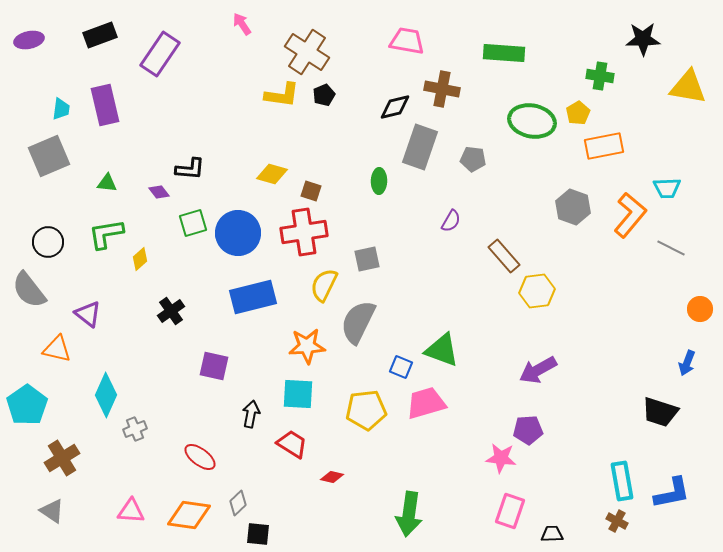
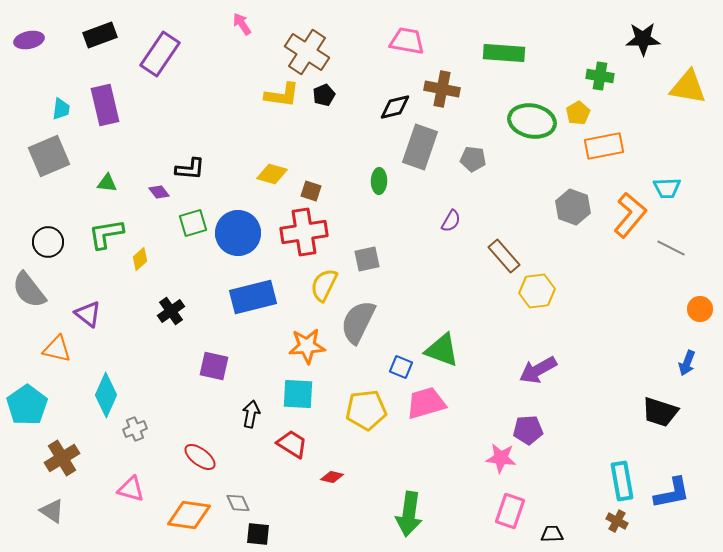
gray diamond at (238, 503): rotated 70 degrees counterclockwise
pink triangle at (131, 511): moved 22 px up; rotated 12 degrees clockwise
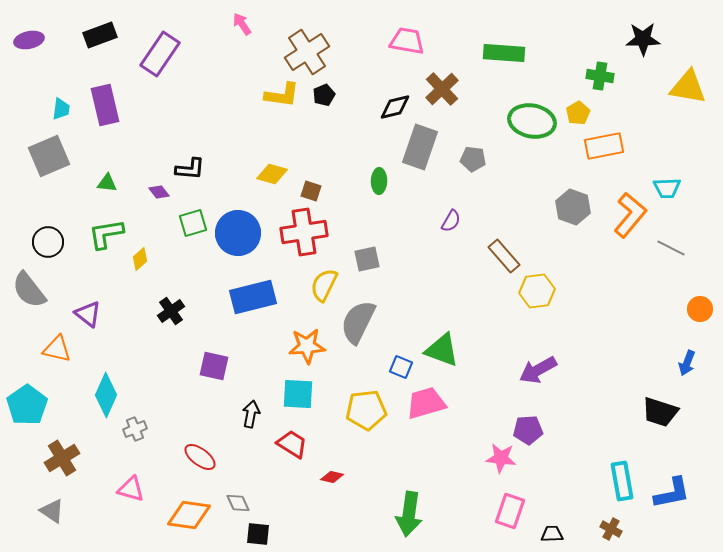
brown cross at (307, 52): rotated 24 degrees clockwise
brown cross at (442, 89): rotated 36 degrees clockwise
brown cross at (617, 521): moved 6 px left, 8 px down
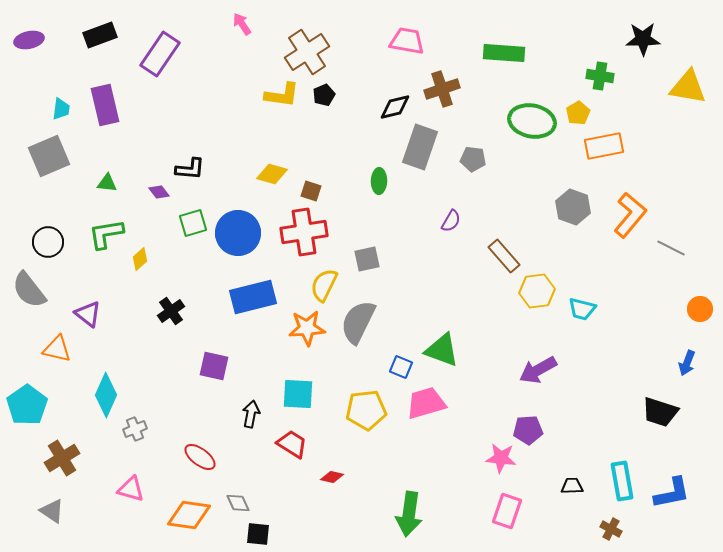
brown cross at (442, 89): rotated 24 degrees clockwise
cyan trapezoid at (667, 188): moved 85 px left, 121 px down; rotated 16 degrees clockwise
orange star at (307, 346): moved 18 px up
pink rectangle at (510, 511): moved 3 px left
black trapezoid at (552, 534): moved 20 px right, 48 px up
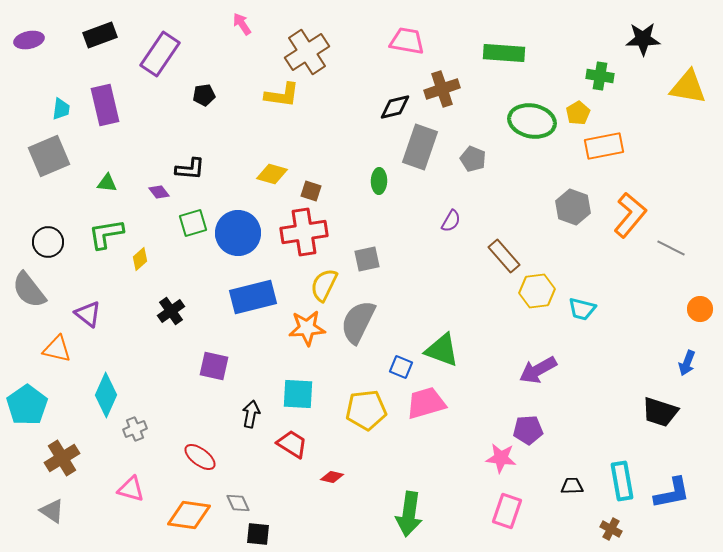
black pentagon at (324, 95): moved 120 px left; rotated 15 degrees clockwise
gray pentagon at (473, 159): rotated 15 degrees clockwise
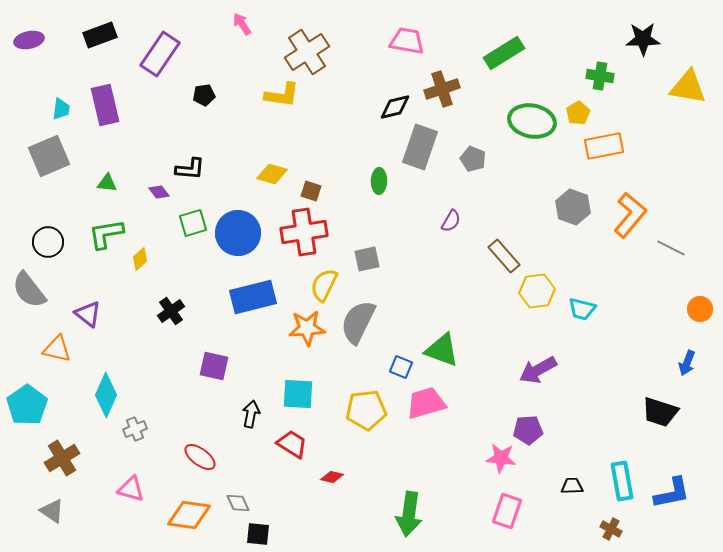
green rectangle at (504, 53): rotated 36 degrees counterclockwise
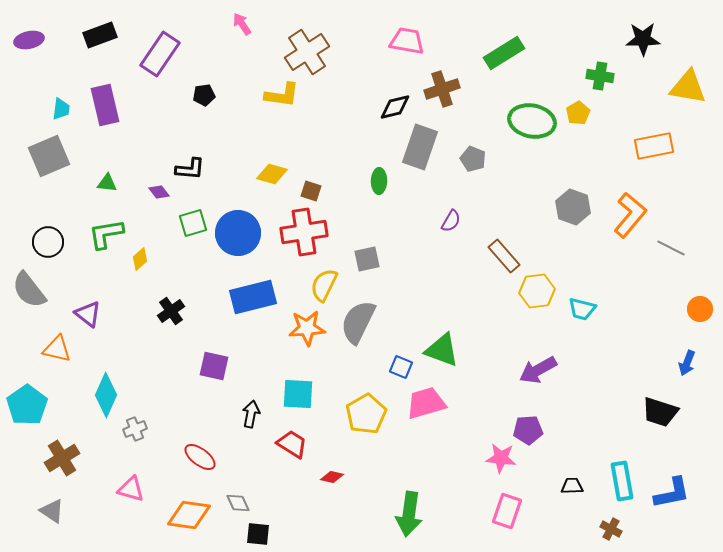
orange rectangle at (604, 146): moved 50 px right
yellow pentagon at (366, 410): moved 4 px down; rotated 24 degrees counterclockwise
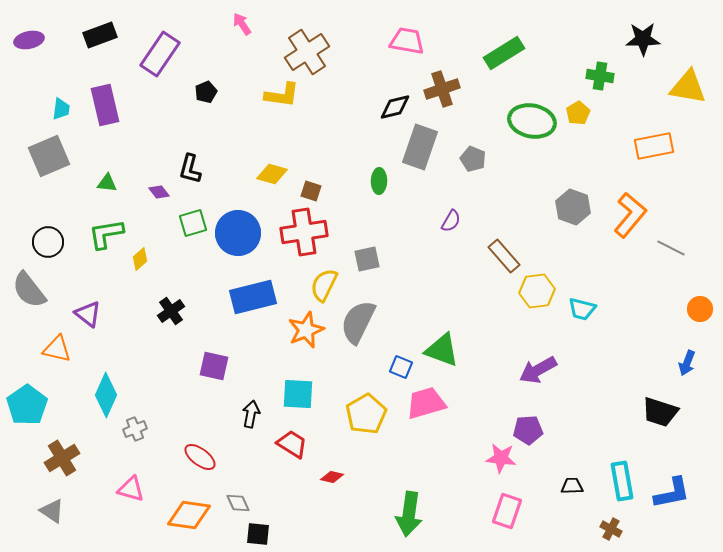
black pentagon at (204, 95): moved 2 px right, 3 px up; rotated 15 degrees counterclockwise
black L-shape at (190, 169): rotated 100 degrees clockwise
orange star at (307, 328): moved 1 px left, 2 px down; rotated 18 degrees counterclockwise
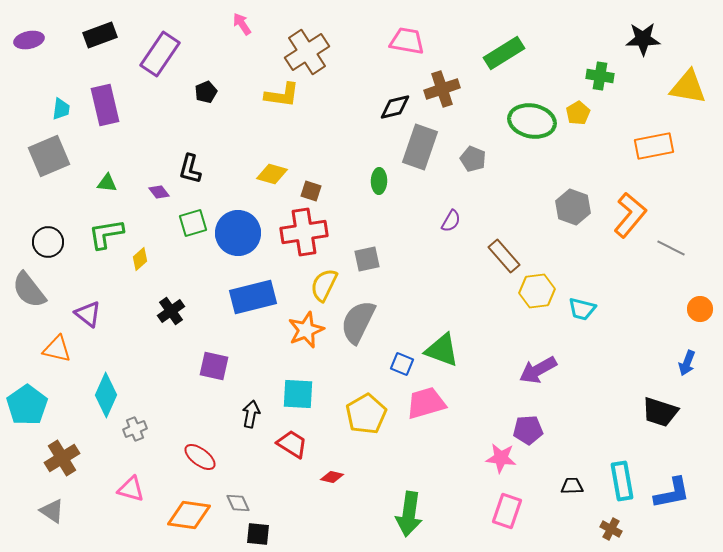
blue square at (401, 367): moved 1 px right, 3 px up
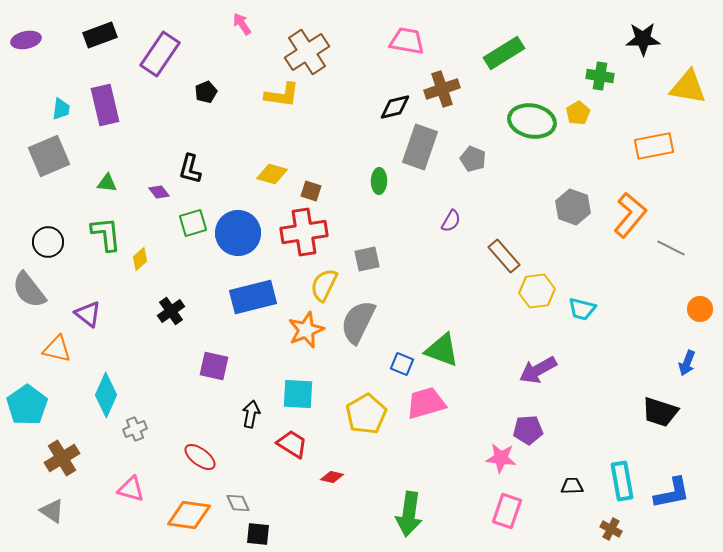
purple ellipse at (29, 40): moved 3 px left
green L-shape at (106, 234): rotated 93 degrees clockwise
